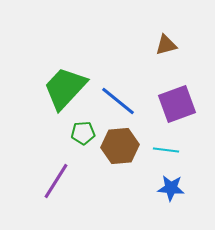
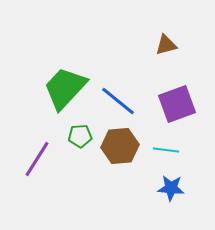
green pentagon: moved 3 px left, 3 px down
purple line: moved 19 px left, 22 px up
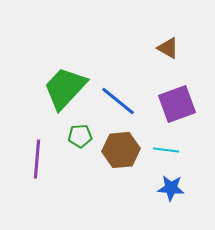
brown triangle: moved 2 px right, 3 px down; rotated 45 degrees clockwise
brown hexagon: moved 1 px right, 4 px down
purple line: rotated 27 degrees counterclockwise
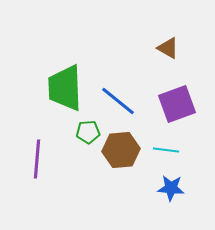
green trapezoid: rotated 45 degrees counterclockwise
green pentagon: moved 8 px right, 4 px up
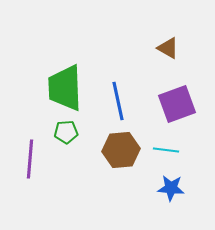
blue line: rotated 39 degrees clockwise
green pentagon: moved 22 px left
purple line: moved 7 px left
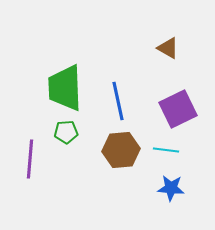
purple square: moved 1 px right, 5 px down; rotated 6 degrees counterclockwise
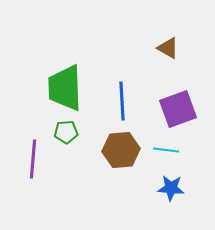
blue line: moved 4 px right; rotated 9 degrees clockwise
purple square: rotated 6 degrees clockwise
purple line: moved 3 px right
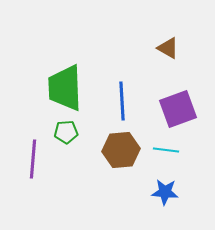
blue star: moved 6 px left, 4 px down
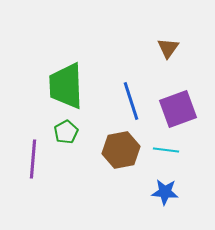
brown triangle: rotated 35 degrees clockwise
green trapezoid: moved 1 px right, 2 px up
blue line: moved 9 px right; rotated 15 degrees counterclockwise
green pentagon: rotated 25 degrees counterclockwise
brown hexagon: rotated 6 degrees counterclockwise
